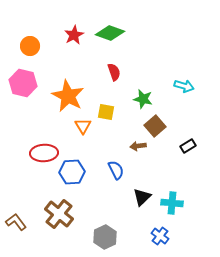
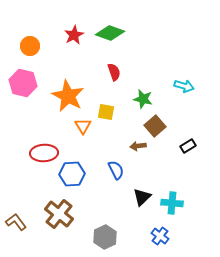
blue hexagon: moved 2 px down
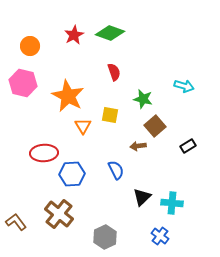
yellow square: moved 4 px right, 3 px down
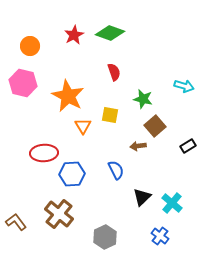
cyan cross: rotated 35 degrees clockwise
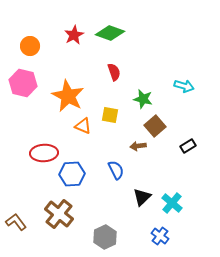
orange triangle: rotated 36 degrees counterclockwise
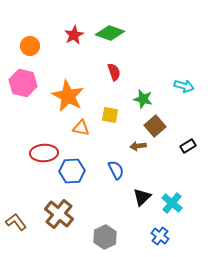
orange triangle: moved 2 px left, 2 px down; rotated 12 degrees counterclockwise
blue hexagon: moved 3 px up
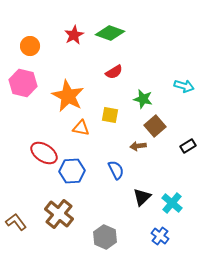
red semicircle: rotated 78 degrees clockwise
red ellipse: rotated 36 degrees clockwise
gray hexagon: rotated 10 degrees counterclockwise
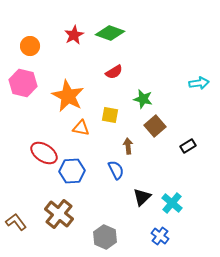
cyan arrow: moved 15 px right, 3 px up; rotated 24 degrees counterclockwise
brown arrow: moved 10 px left; rotated 91 degrees clockwise
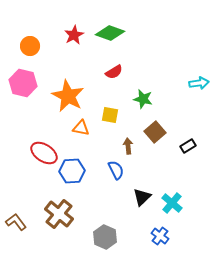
brown square: moved 6 px down
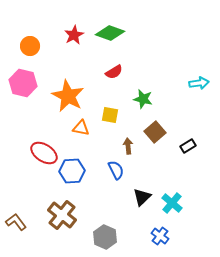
brown cross: moved 3 px right, 1 px down
